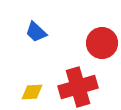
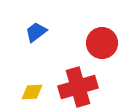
blue trapezoid: rotated 100 degrees clockwise
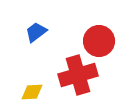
red circle: moved 3 px left, 2 px up
red cross: moved 12 px up
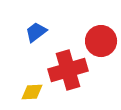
red circle: moved 2 px right
red cross: moved 10 px left, 5 px up
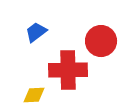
red cross: rotated 15 degrees clockwise
yellow diamond: moved 2 px right, 3 px down
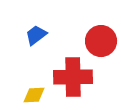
blue trapezoid: moved 3 px down
red cross: moved 5 px right, 7 px down
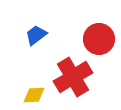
red circle: moved 2 px left, 2 px up
red cross: rotated 30 degrees counterclockwise
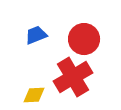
blue trapezoid: rotated 15 degrees clockwise
red circle: moved 15 px left
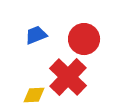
red cross: moved 5 px left; rotated 15 degrees counterclockwise
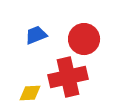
red cross: rotated 33 degrees clockwise
yellow diamond: moved 4 px left, 2 px up
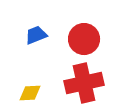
red cross: moved 16 px right, 6 px down
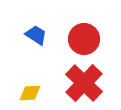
blue trapezoid: rotated 55 degrees clockwise
red cross: rotated 33 degrees counterclockwise
